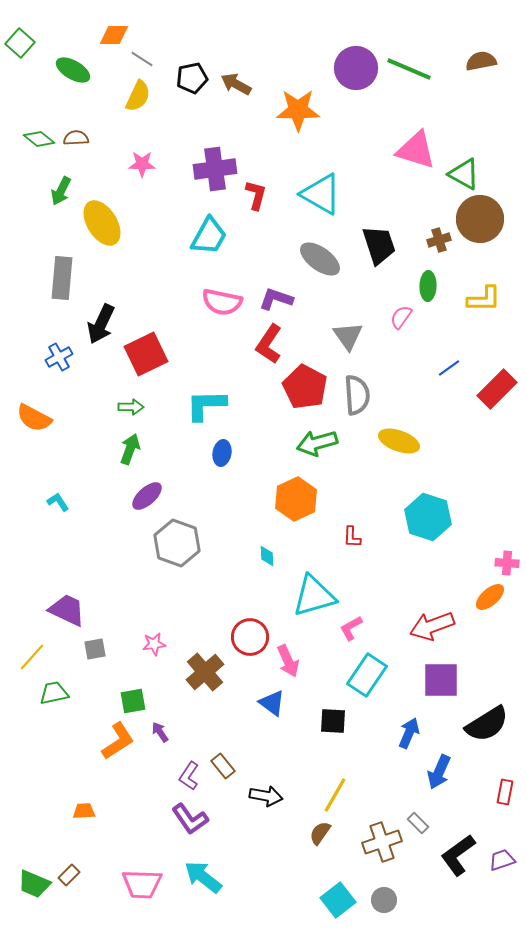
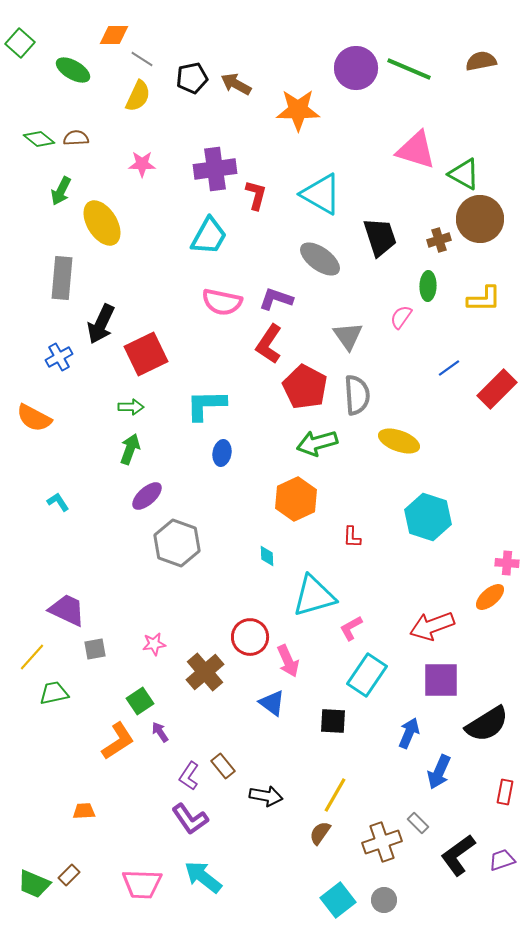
black trapezoid at (379, 245): moved 1 px right, 8 px up
green square at (133, 701): moved 7 px right; rotated 24 degrees counterclockwise
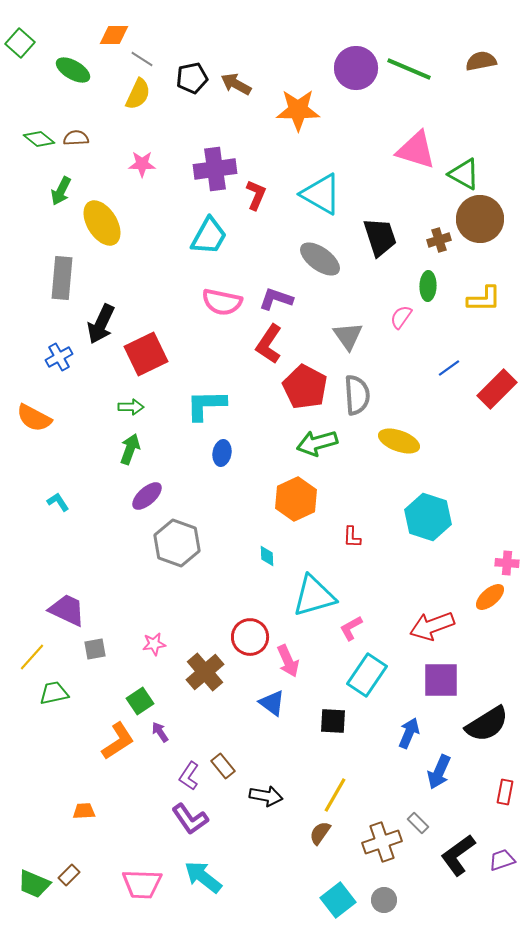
yellow semicircle at (138, 96): moved 2 px up
red L-shape at (256, 195): rotated 8 degrees clockwise
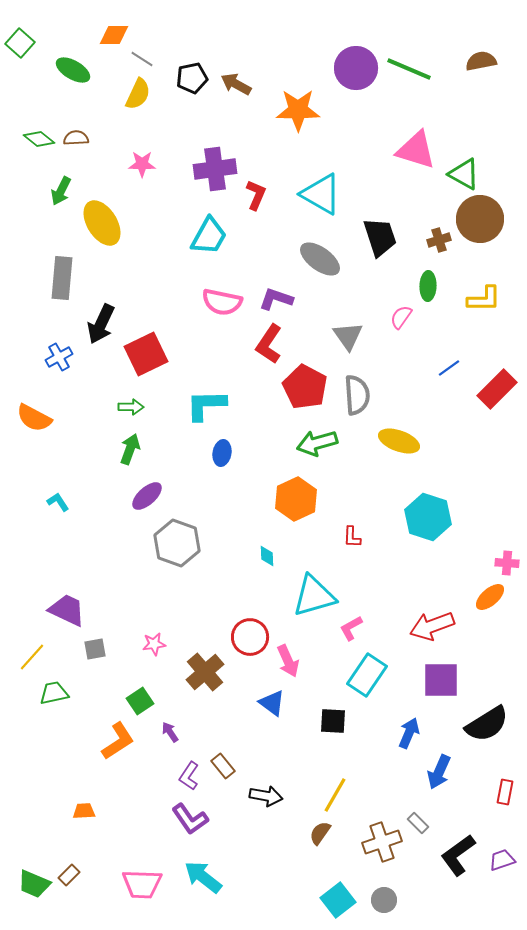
purple arrow at (160, 732): moved 10 px right
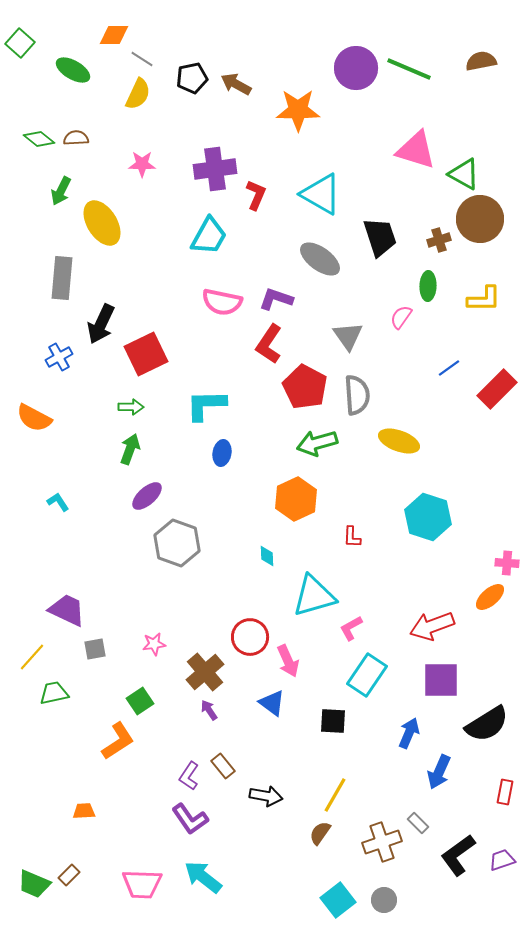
purple arrow at (170, 732): moved 39 px right, 22 px up
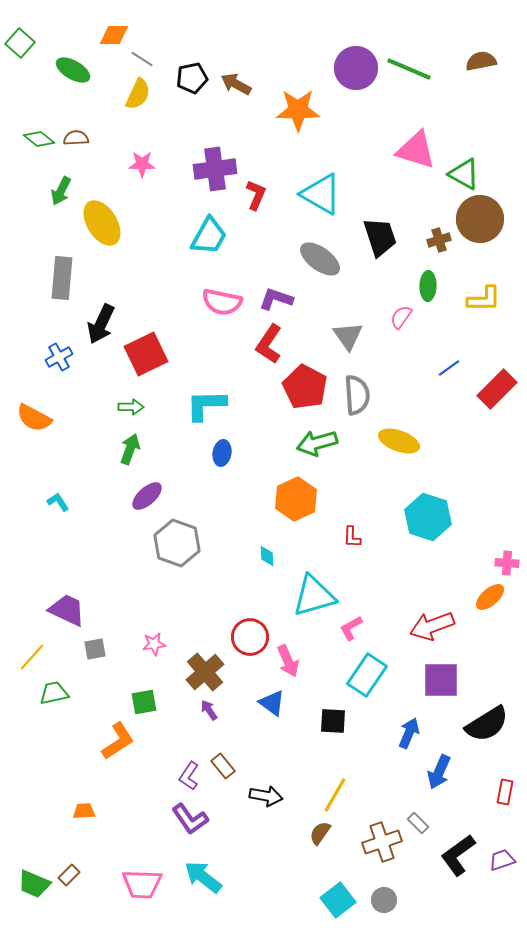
green square at (140, 701): moved 4 px right, 1 px down; rotated 24 degrees clockwise
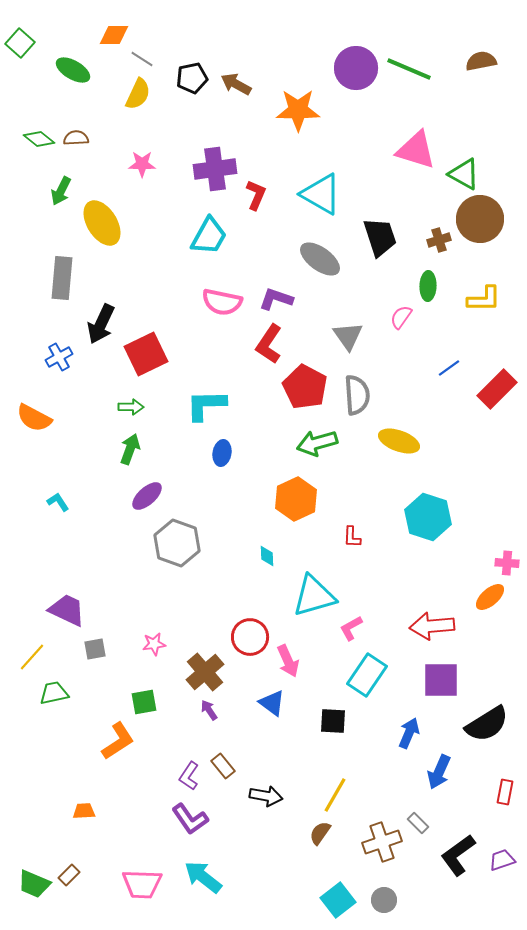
red arrow at (432, 626): rotated 15 degrees clockwise
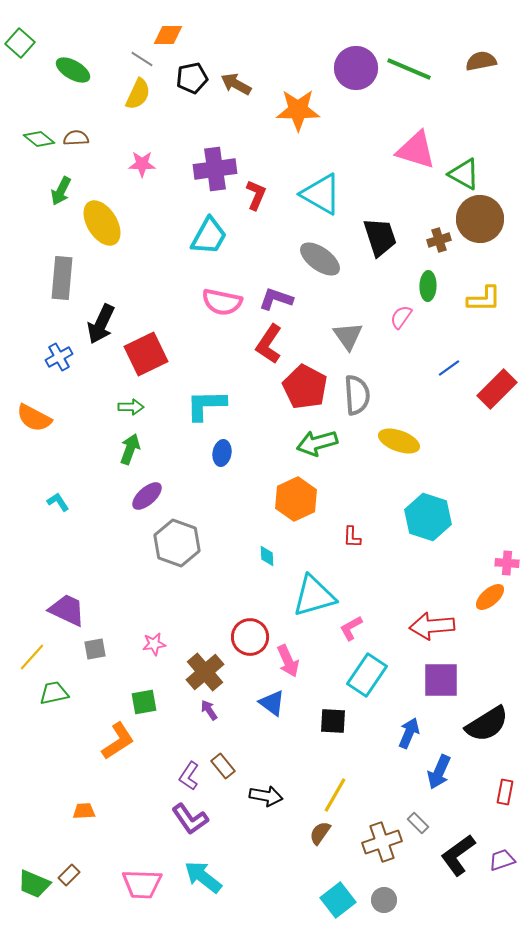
orange diamond at (114, 35): moved 54 px right
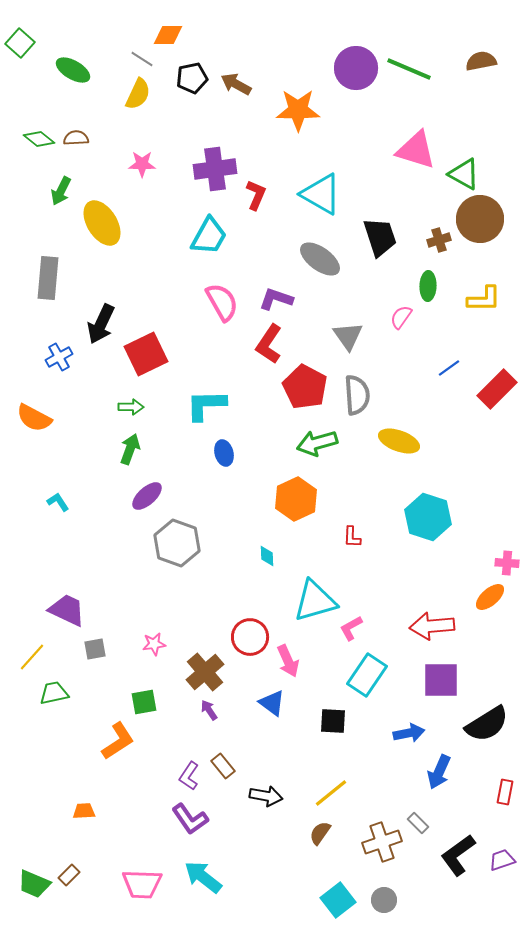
gray rectangle at (62, 278): moved 14 px left
pink semicircle at (222, 302): rotated 132 degrees counterclockwise
blue ellipse at (222, 453): moved 2 px right; rotated 25 degrees counterclockwise
cyan triangle at (314, 596): moved 1 px right, 5 px down
blue arrow at (409, 733): rotated 56 degrees clockwise
yellow line at (335, 795): moved 4 px left, 2 px up; rotated 21 degrees clockwise
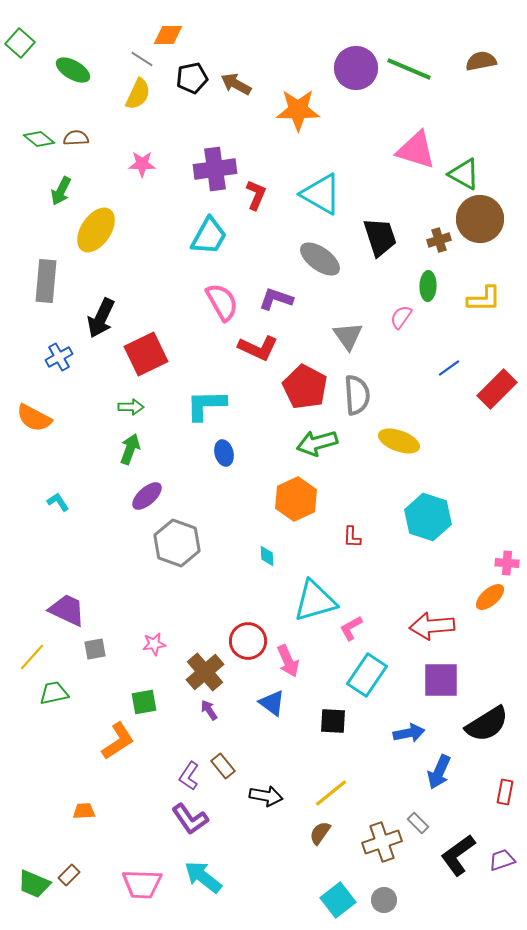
yellow ellipse at (102, 223): moved 6 px left, 7 px down; rotated 66 degrees clockwise
gray rectangle at (48, 278): moved 2 px left, 3 px down
black arrow at (101, 324): moved 6 px up
red L-shape at (269, 344): moved 11 px left, 4 px down; rotated 99 degrees counterclockwise
red circle at (250, 637): moved 2 px left, 4 px down
